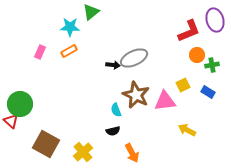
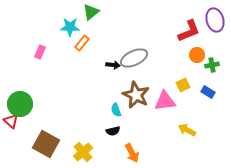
orange rectangle: moved 13 px right, 8 px up; rotated 21 degrees counterclockwise
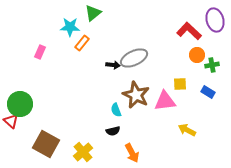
green triangle: moved 2 px right, 1 px down
red L-shape: rotated 115 degrees counterclockwise
yellow square: moved 3 px left, 1 px up; rotated 24 degrees clockwise
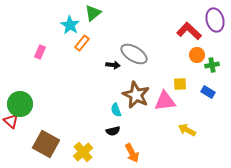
cyan star: moved 2 px up; rotated 30 degrees clockwise
gray ellipse: moved 4 px up; rotated 56 degrees clockwise
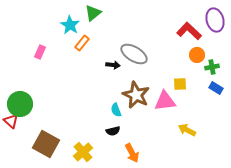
green cross: moved 2 px down
blue rectangle: moved 8 px right, 4 px up
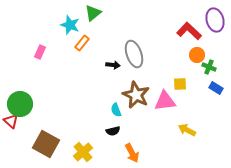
cyan star: rotated 12 degrees counterclockwise
gray ellipse: rotated 40 degrees clockwise
green cross: moved 3 px left; rotated 32 degrees clockwise
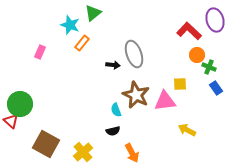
blue rectangle: rotated 24 degrees clockwise
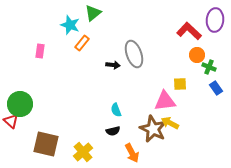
purple ellipse: rotated 20 degrees clockwise
pink rectangle: moved 1 px up; rotated 16 degrees counterclockwise
brown star: moved 17 px right, 34 px down
yellow arrow: moved 17 px left, 7 px up
brown square: rotated 16 degrees counterclockwise
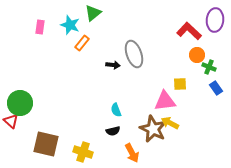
pink rectangle: moved 24 px up
green circle: moved 1 px up
yellow cross: rotated 30 degrees counterclockwise
